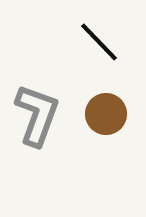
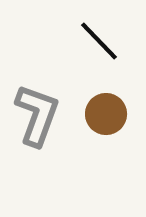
black line: moved 1 px up
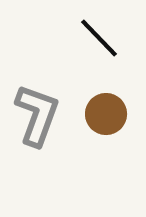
black line: moved 3 px up
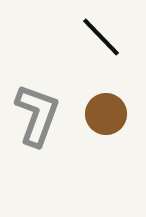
black line: moved 2 px right, 1 px up
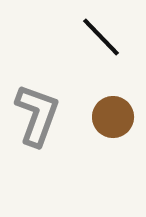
brown circle: moved 7 px right, 3 px down
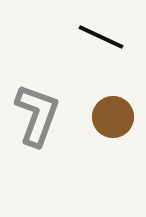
black line: rotated 21 degrees counterclockwise
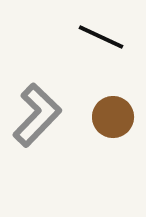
gray L-shape: rotated 24 degrees clockwise
